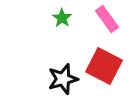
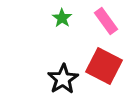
pink rectangle: moved 1 px left, 2 px down
black star: rotated 16 degrees counterclockwise
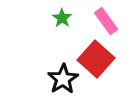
red square: moved 8 px left, 7 px up; rotated 15 degrees clockwise
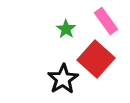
green star: moved 4 px right, 11 px down
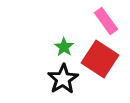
green star: moved 2 px left, 18 px down
red square: moved 4 px right; rotated 9 degrees counterclockwise
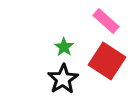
pink rectangle: rotated 12 degrees counterclockwise
red square: moved 7 px right, 2 px down
